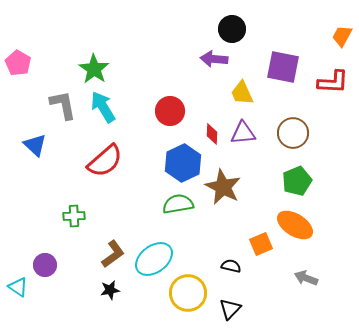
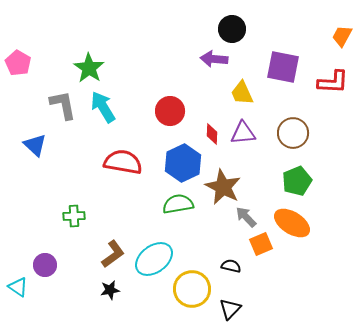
green star: moved 5 px left, 1 px up
red semicircle: moved 18 px right, 1 px down; rotated 129 degrees counterclockwise
orange ellipse: moved 3 px left, 2 px up
gray arrow: moved 60 px left, 61 px up; rotated 25 degrees clockwise
yellow circle: moved 4 px right, 4 px up
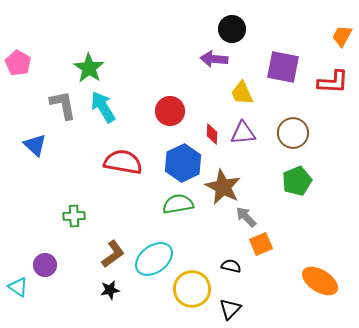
orange ellipse: moved 28 px right, 58 px down
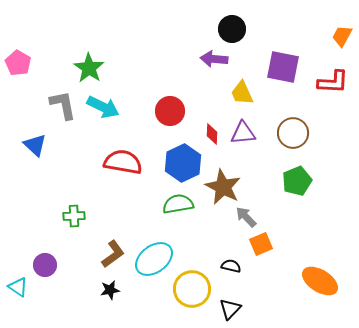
cyan arrow: rotated 148 degrees clockwise
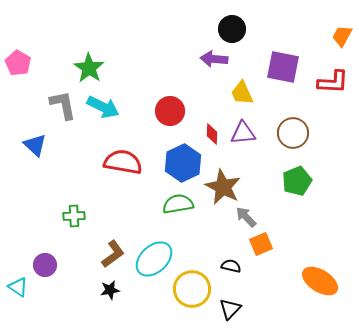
cyan ellipse: rotated 6 degrees counterclockwise
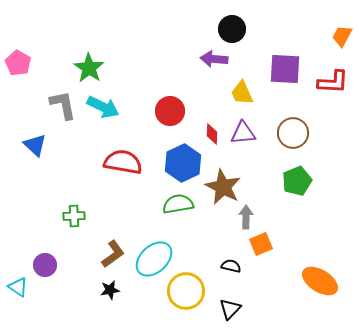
purple square: moved 2 px right, 2 px down; rotated 8 degrees counterclockwise
gray arrow: rotated 45 degrees clockwise
yellow circle: moved 6 px left, 2 px down
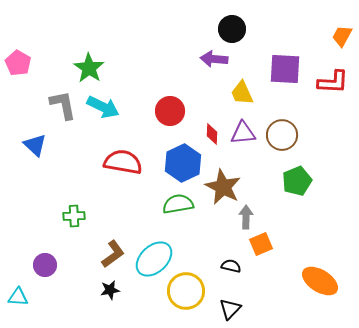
brown circle: moved 11 px left, 2 px down
cyan triangle: moved 10 px down; rotated 30 degrees counterclockwise
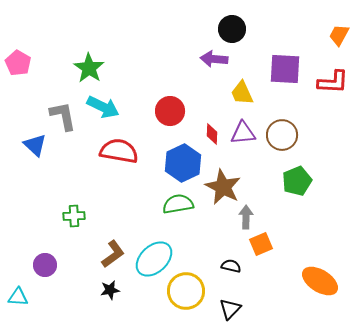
orange trapezoid: moved 3 px left, 1 px up
gray L-shape: moved 11 px down
red semicircle: moved 4 px left, 11 px up
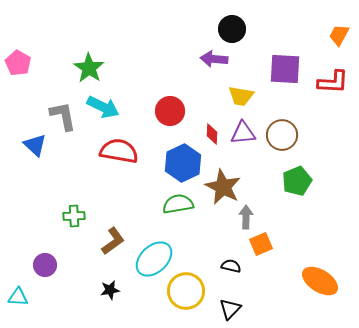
yellow trapezoid: moved 1 px left, 3 px down; rotated 56 degrees counterclockwise
brown L-shape: moved 13 px up
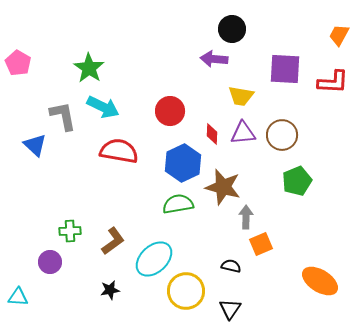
brown star: rotated 12 degrees counterclockwise
green cross: moved 4 px left, 15 px down
purple circle: moved 5 px right, 3 px up
black triangle: rotated 10 degrees counterclockwise
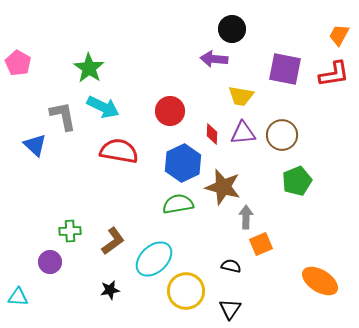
purple square: rotated 8 degrees clockwise
red L-shape: moved 1 px right, 8 px up; rotated 12 degrees counterclockwise
